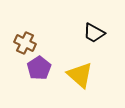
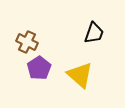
black trapezoid: rotated 100 degrees counterclockwise
brown cross: moved 2 px right, 1 px up
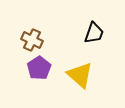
brown cross: moved 5 px right, 2 px up
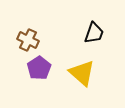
brown cross: moved 4 px left
yellow triangle: moved 2 px right, 2 px up
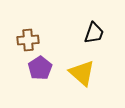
brown cross: rotated 30 degrees counterclockwise
purple pentagon: moved 1 px right
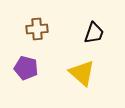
brown cross: moved 9 px right, 11 px up
purple pentagon: moved 14 px left; rotated 25 degrees counterclockwise
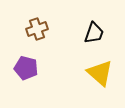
brown cross: rotated 15 degrees counterclockwise
yellow triangle: moved 18 px right
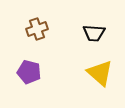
black trapezoid: rotated 75 degrees clockwise
purple pentagon: moved 3 px right, 4 px down
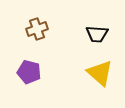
black trapezoid: moved 3 px right, 1 px down
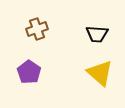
purple pentagon: rotated 20 degrees clockwise
